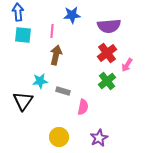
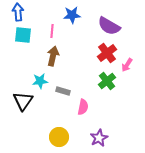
purple semicircle: rotated 35 degrees clockwise
brown arrow: moved 3 px left, 1 px down
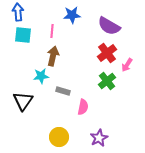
cyan star: moved 1 px right, 5 px up
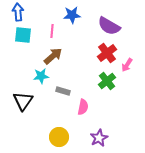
brown arrow: rotated 36 degrees clockwise
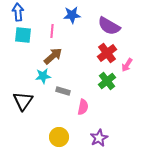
cyan star: moved 2 px right
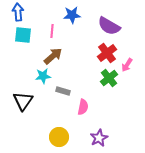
green cross: moved 2 px right, 3 px up
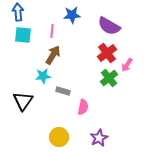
brown arrow: moved 1 px up; rotated 18 degrees counterclockwise
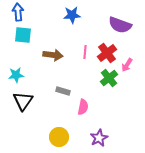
purple semicircle: moved 11 px right, 1 px up; rotated 10 degrees counterclockwise
pink line: moved 33 px right, 21 px down
brown arrow: rotated 66 degrees clockwise
cyan star: moved 27 px left, 1 px up
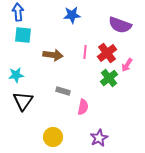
yellow circle: moved 6 px left
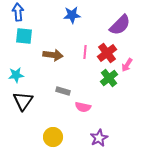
purple semicircle: rotated 65 degrees counterclockwise
cyan square: moved 1 px right, 1 px down
pink semicircle: rotated 91 degrees clockwise
